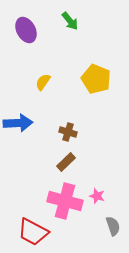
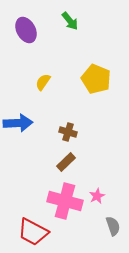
pink star: rotated 28 degrees clockwise
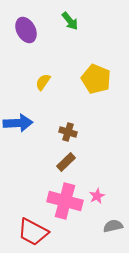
gray semicircle: rotated 84 degrees counterclockwise
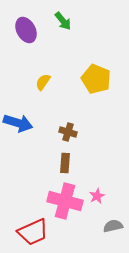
green arrow: moved 7 px left
blue arrow: rotated 20 degrees clockwise
brown rectangle: moved 1 px left, 1 px down; rotated 42 degrees counterclockwise
red trapezoid: rotated 52 degrees counterclockwise
